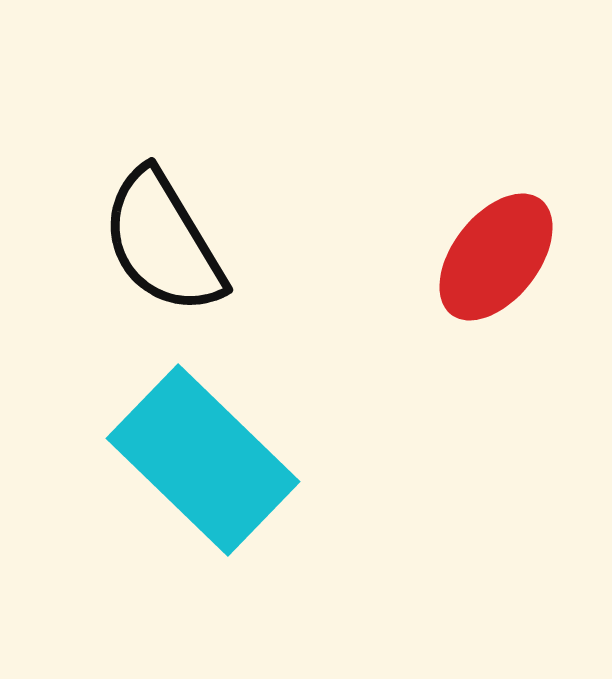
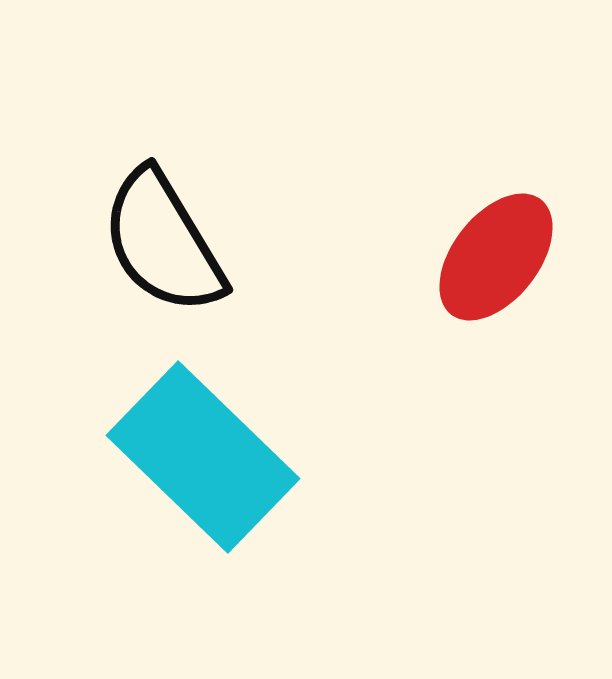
cyan rectangle: moved 3 px up
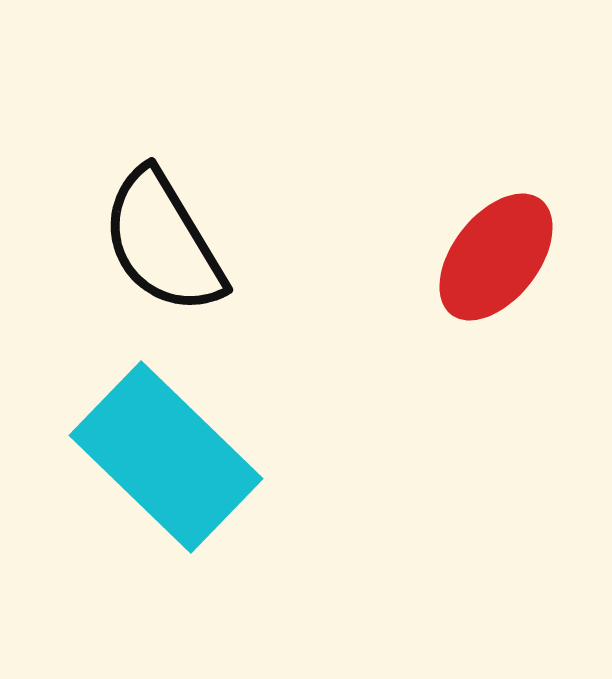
cyan rectangle: moved 37 px left
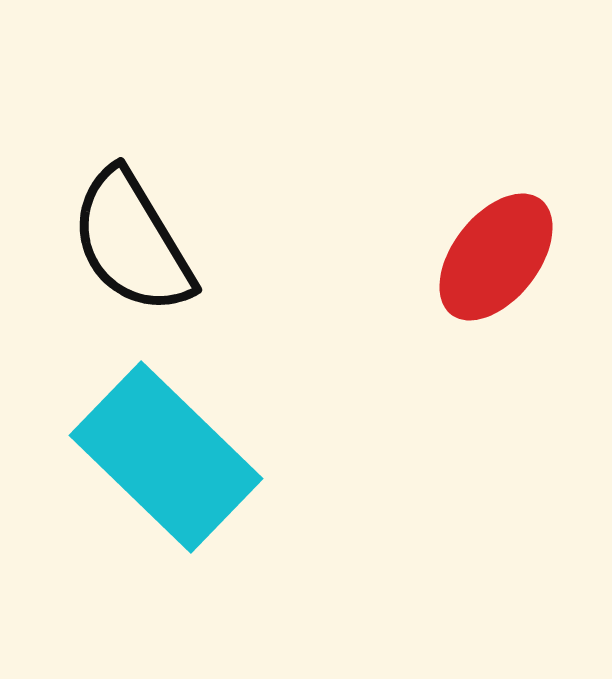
black semicircle: moved 31 px left
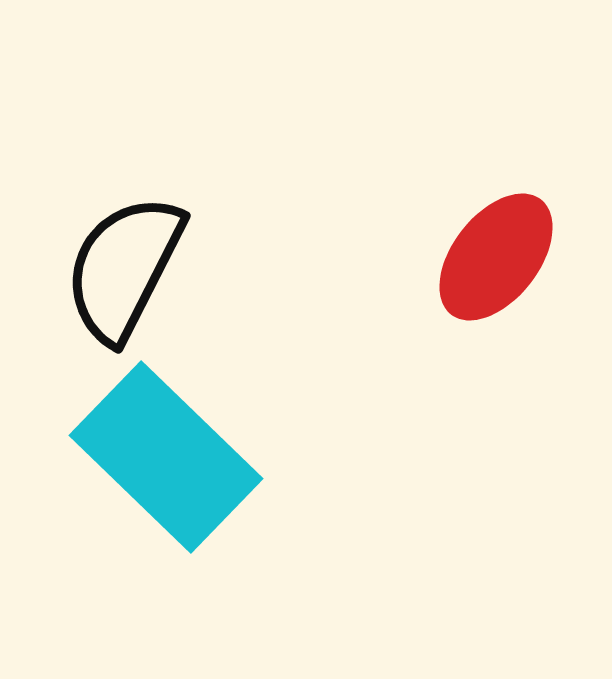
black semicircle: moved 8 px left, 26 px down; rotated 58 degrees clockwise
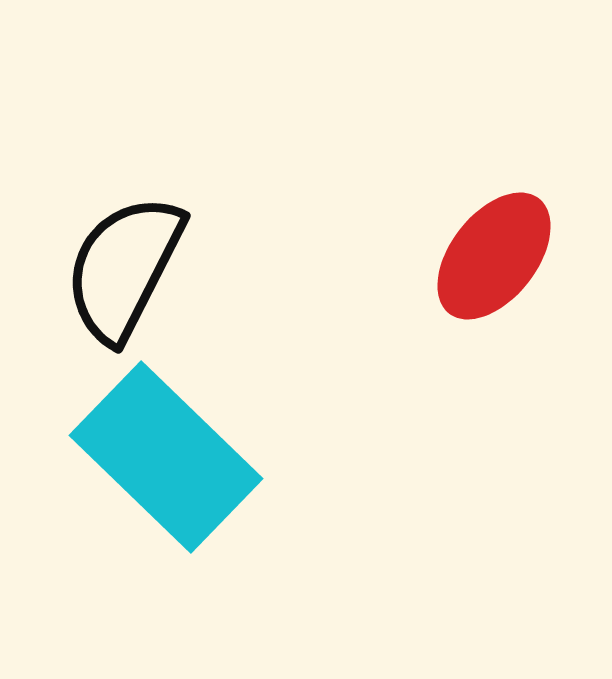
red ellipse: moved 2 px left, 1 px up
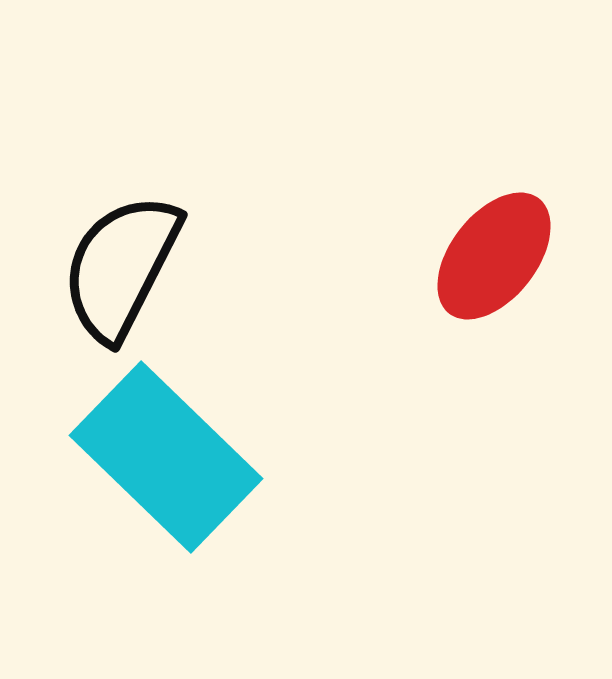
black semicircle: moved 3 px left, 1 px up
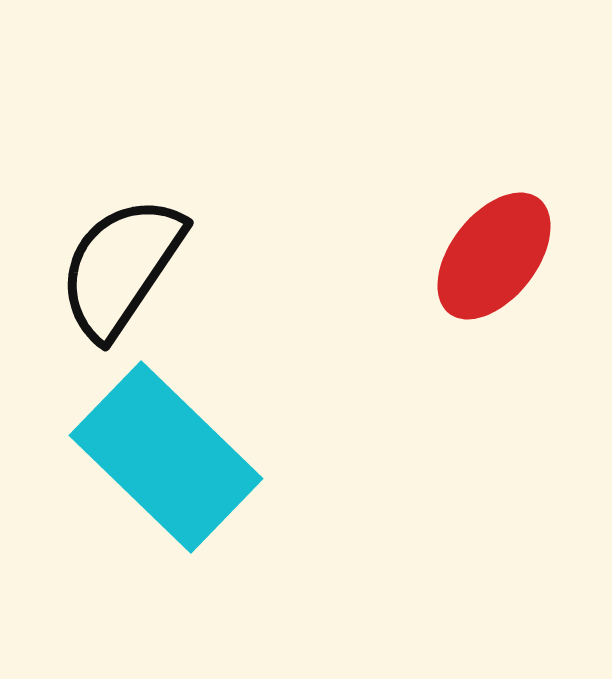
black semicircle: rotated 7 degrees clockwise
